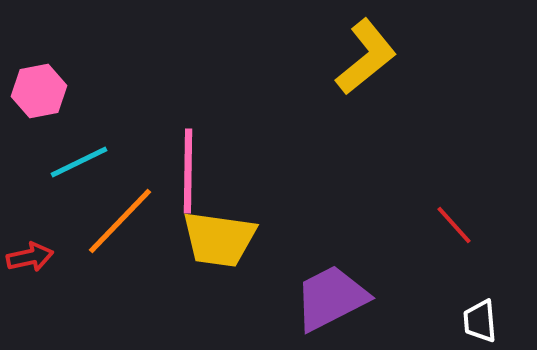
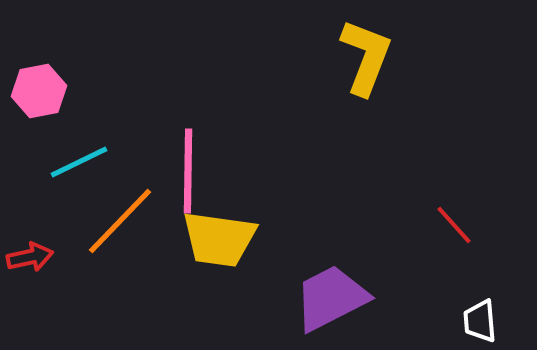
yellow L-shape: rotated 30 degrees counterclockwise
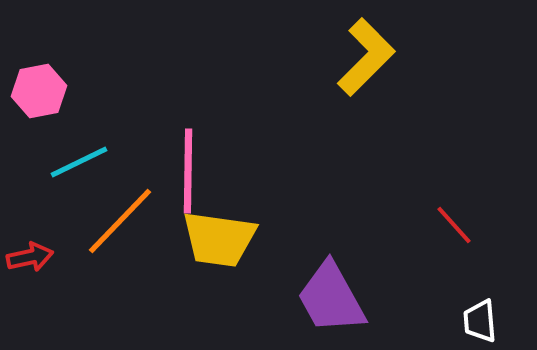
yellow L-shape: rotated 24 degrees clockwise
purple trapezoid: rotated 92 degrees counterclockwise
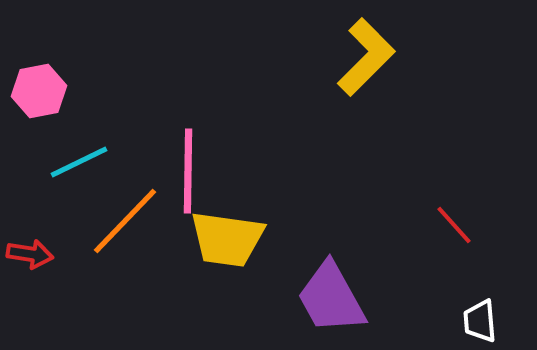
orange line: moved 5 px right
yellow trapezoid: moved 8 px right
red arrow: moved 3 px up; rotated 21 degrees clockwise
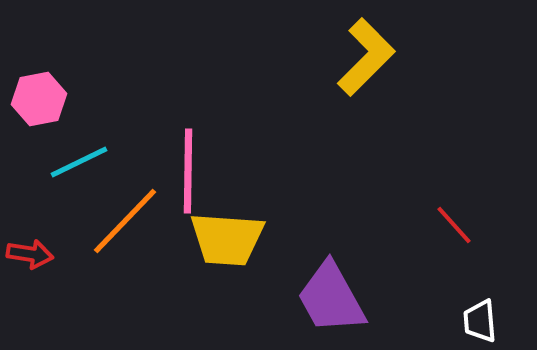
pink hexagon: moved 8 px down
yellow trapezoid: rotated 4 degrees counterclockwise
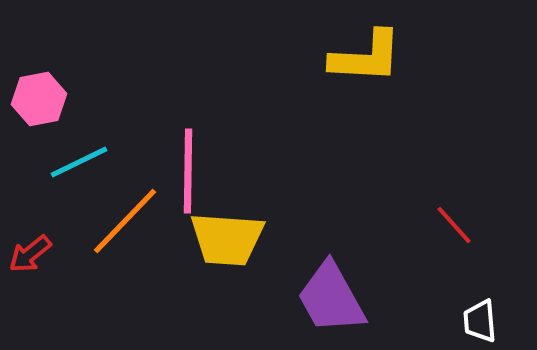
yellow L-shape: rotated 48 degrees clockwise
red arrow: rotated 132 degrees clockwise
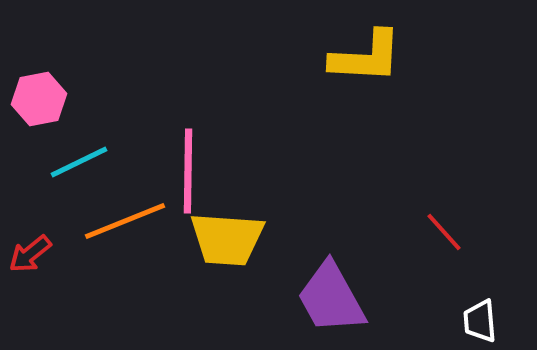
orange line: rotated 24 degrees clockwise
red line: moved 10 px left, 7 px down
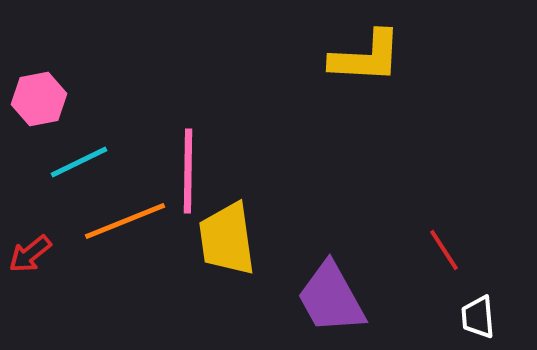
red line: moved 18 px down; rotated 9 degrees clockwise
yellow trapezoid: rotated 78 degrees clockwise
white trapezoid: moved 2 px left, 4 px up
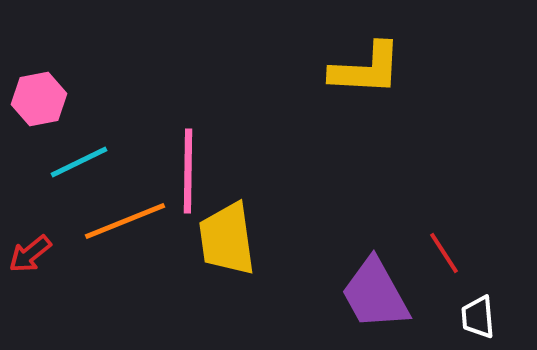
yellow L-shape: moved 12 px down
red line: moved 3 px down
purple trapezoid: moved 44 px right, 4 px up
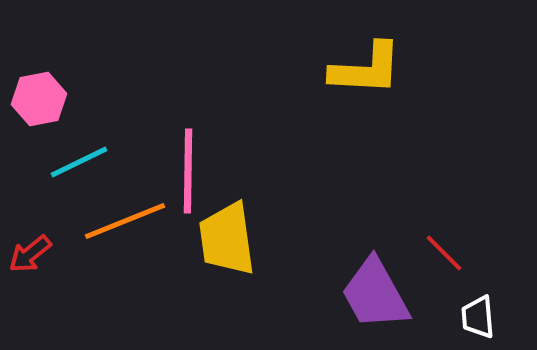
red line: rotated 12 degrees counterclockwise
